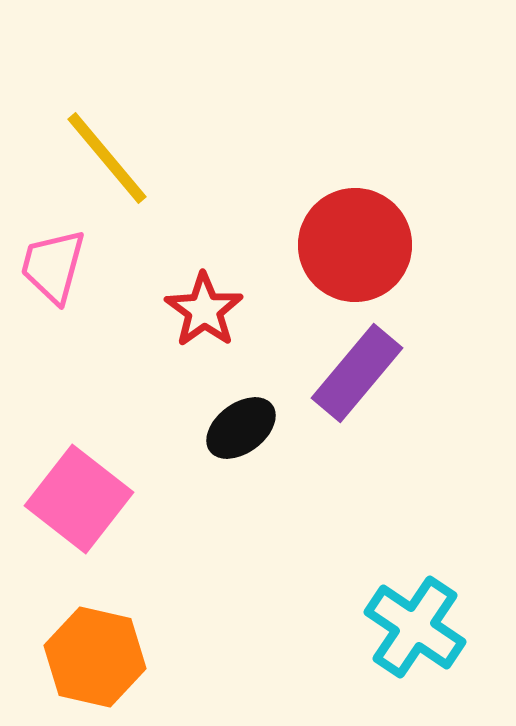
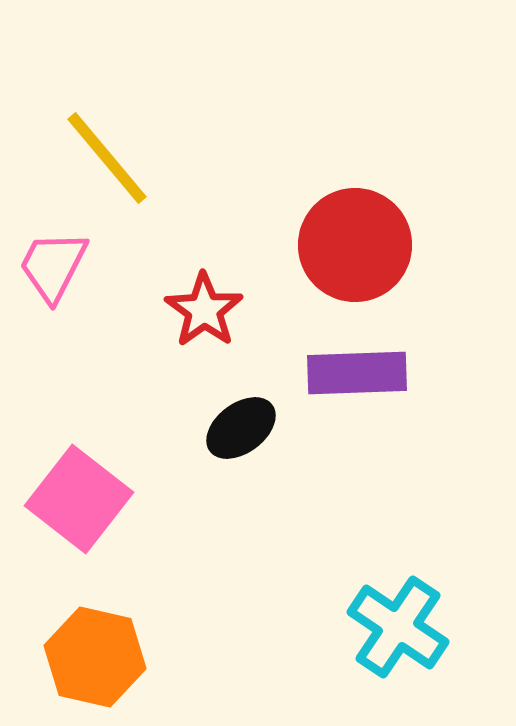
pink trapezoid: rotated 12 degrees clockwise
purple rectangle: rotated 48 degrees clockwise
cyan cross: moved 17 px left
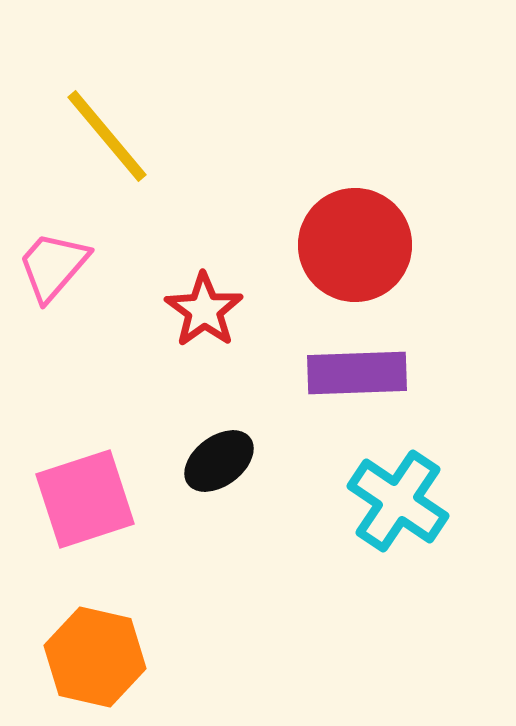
yellow line: moved 22 px up
pink trapezoid: rotated 14 degrees clockwise
black ellipse: moved 22 px left, 33 px down
pink square: moved 6 px right; rotated 34 degrees clockwise
cyan cross: moved 126 px up
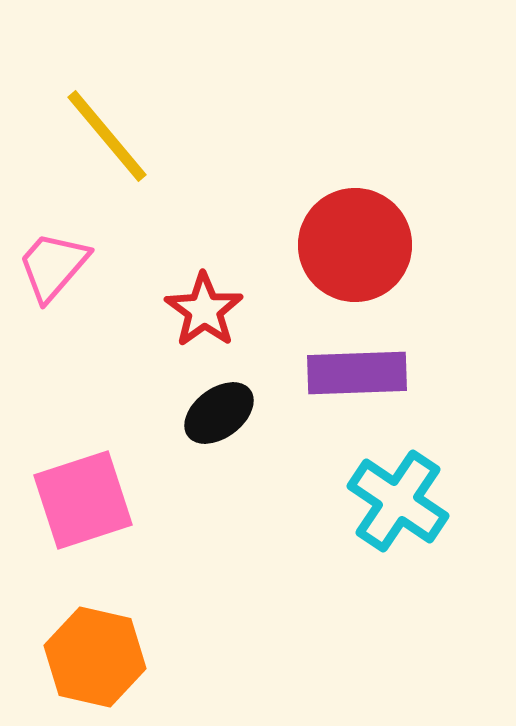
black ellipse: moved 48 px up
pink square: moved 2 px left, 1 px down
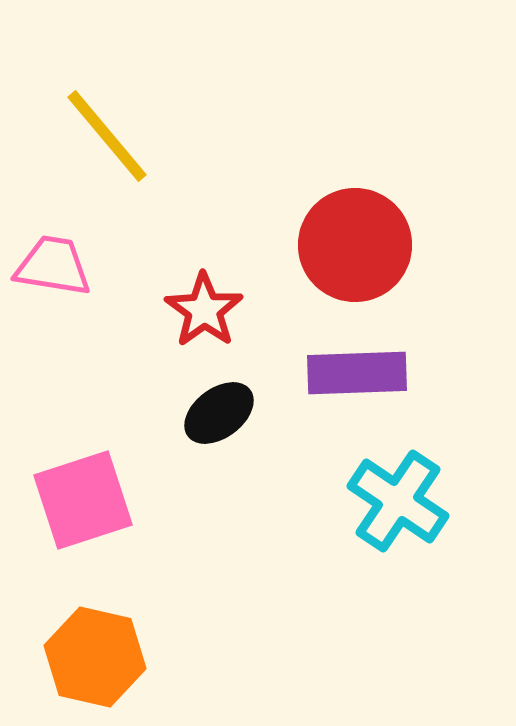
pink trapezoid: rotated 58 degrees clockwise
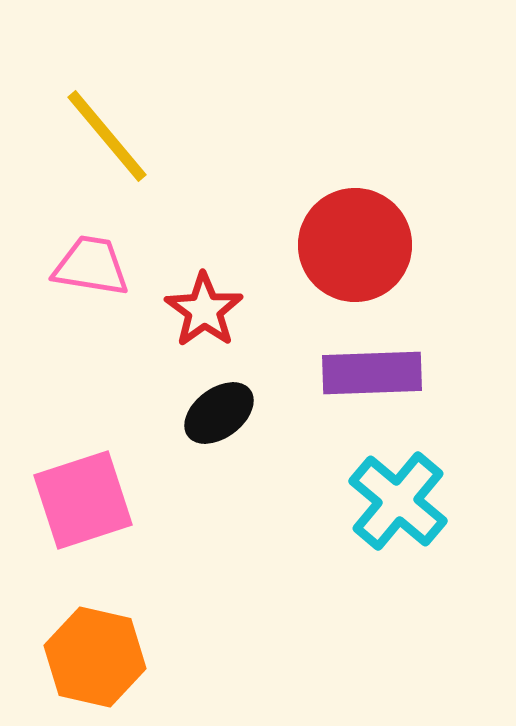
pink trapezoid: moved 38 px right
purple rectangle: moved 15 px right
cyan cross: rotated 6 degrees clockwise
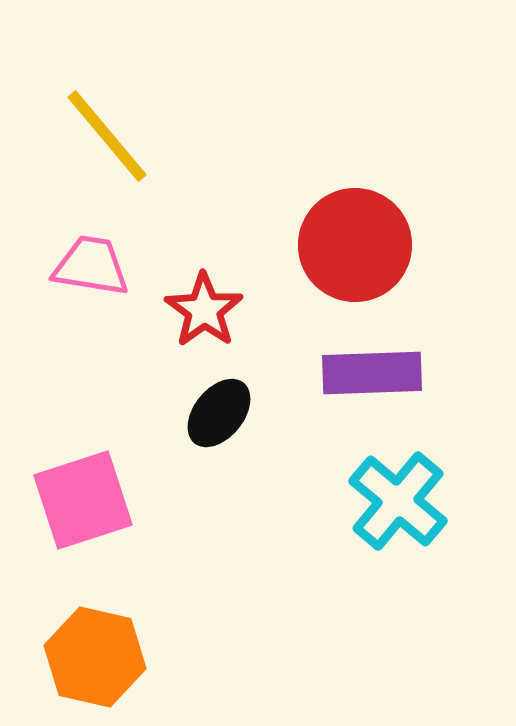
black ellipse: rotated 14 degrees counterclockwise
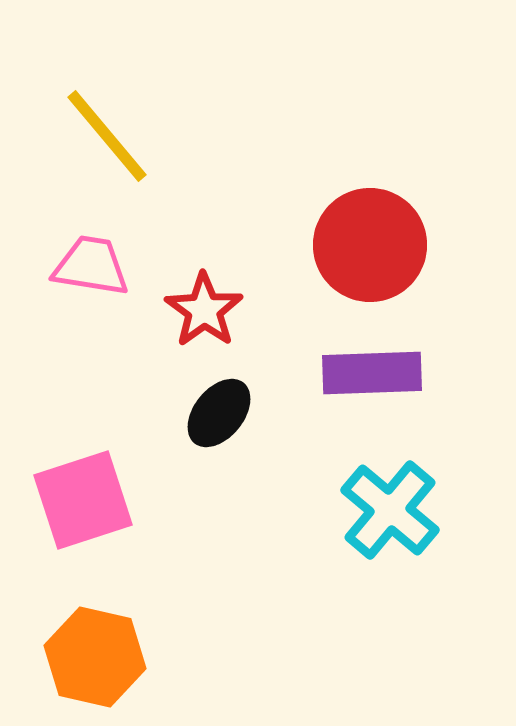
red circle: moved 15 px right
cyan cross: moved 8 px left, 9 px down
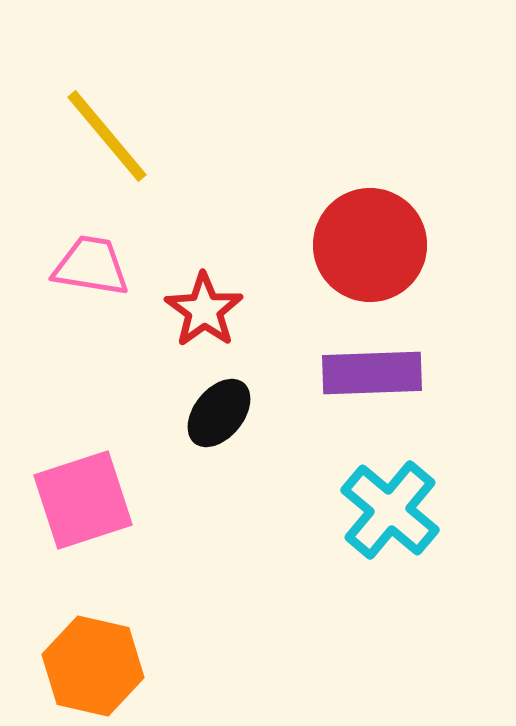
orange hexagon: moved 2 px left, 9 px down
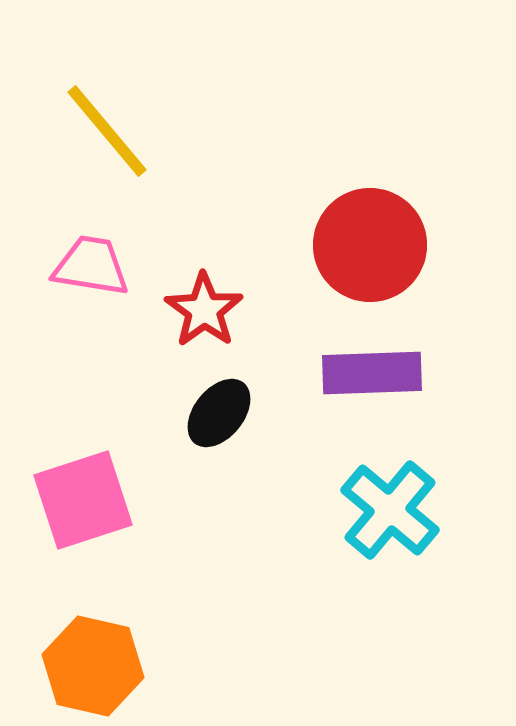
yellow line: moved 5 px up
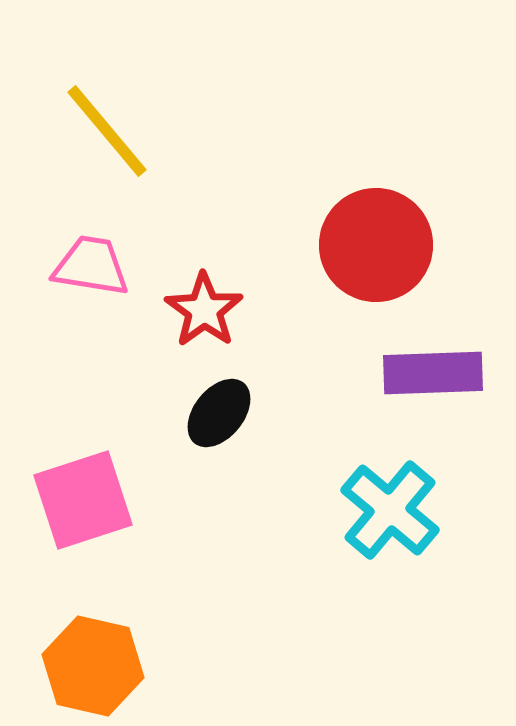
red circle: moved 6 px right
purple rectangle: moved 61 px right
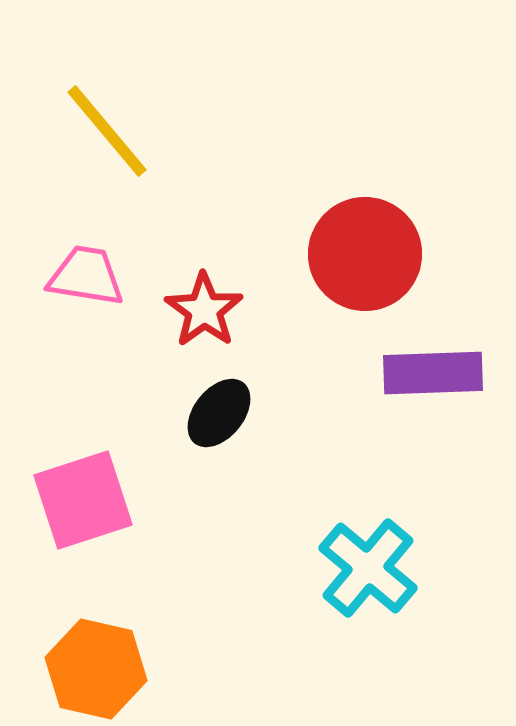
red circle: moved 11 px left, 9 px down
pink trapezoid: moved 5 px left, 10 px down
cyan cross: moved 22 px left, 58 px down
orange hexagon: moved 3 px right, 3 px down
